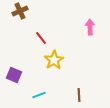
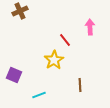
red line: moved 24 px right, 2 px down
brown line: moved 1 px right, 10 px up
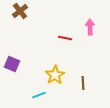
brown cross: rotated 14 degrees counterclockwise
red line: moved 2 px up; rotated 40 degrees counterclockwise
yellow star: moved 1 px right, 15 px down
purple square: moved 2 px left, 11 px up
brown line: moved 3 px right, 2 px up
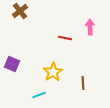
yellow star: moved 2 px left, 3 px up
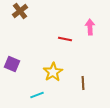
red line: moved 1 px down
cyan line: moved 2 px left
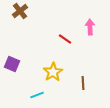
red line: rotated 24 degrees clockwise
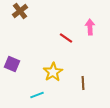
red line: moved 1 px right, 1 px up
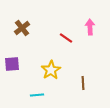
brown cross: moved 2 px right, 17 px down
purple square: rotated 28 degrees counterclockwise
yellow star: moved 2 px left, 2 px up
cyan line: rotated 16 degrees clockwise
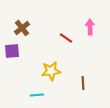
purple square: moved 13 px up
yellow star: moved 1 px down; rotated 24 degrees clockwise
